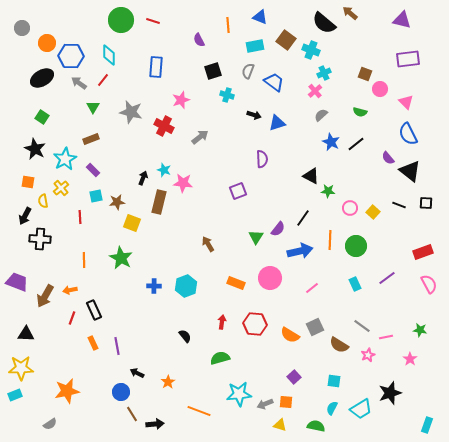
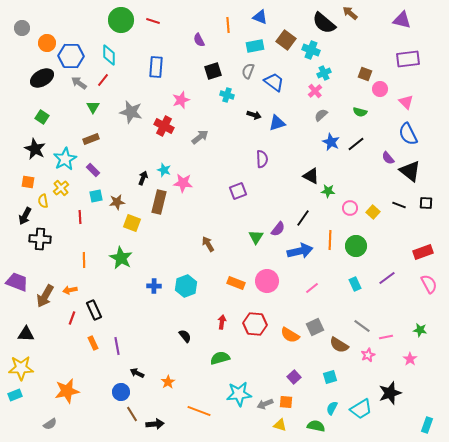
pink circle at (270, 278): moved 3 px left, 3 px down
cyan square at (334, 381): moved 4 px left, 4 px up; rotated 24 degrees counterclockwise
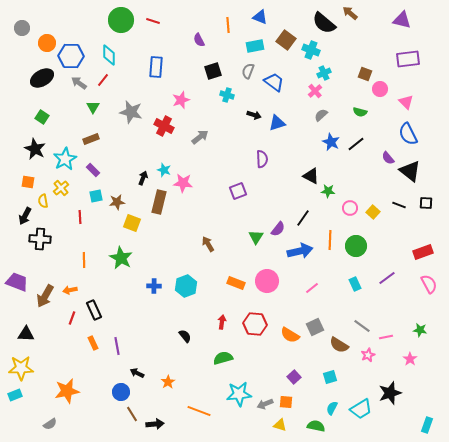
green semicircle at (220, 358): moved 3 px right
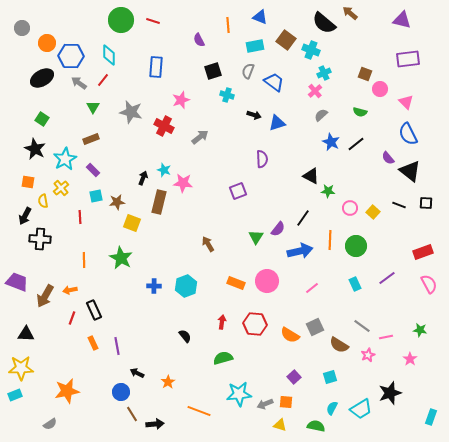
green square at (42, 117): moved 2 px down
cyan rectangle at (427, 425): moved 4 px right, 8 px up
